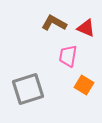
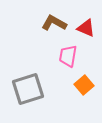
orange square: rotated 18 degrees clockwise
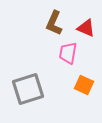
brown L-shape: rotated 95 degrees counterclockwise
pink trapezoid: moved 3 px up
orange square: rotated 24 degrees counterclockwise
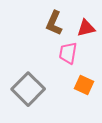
red triangle: rotated 36 degrees counterclockwise
gray square: rotated 28 degrees counterclockwise
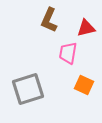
brown L-shape: moved 5 px left, 3 px up
gray square: rotated 28 degrees clockwise
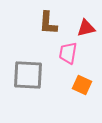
brown L-shape: moved 1 px left, 3 px down; rotated 20 degrees counterclockwise
orange square: moved 2 px left
gray square: moved 14 px up; rotated 20 degrees clockwise
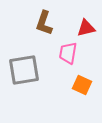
brown L-shape: moved 4 px left; rotated 15 degrees clockwise
gray square: moved 4 px left, 5 px up; rotated 12 degrees counterclockwise
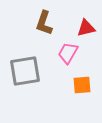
pink trapezoid: rotated 20 degrees clockwise
gray square: moved 1 px right, 1 px down
orange square: rotated 30 degrees counterclockwise
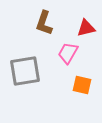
orange square: rotated 18 degrees clockwise
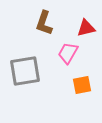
orange square: rotated 24 degrees counterclockwise
